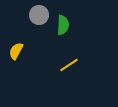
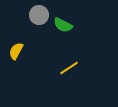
green semicircle: rotated 114 degrees clockwise
yellow line: moved 3 px down
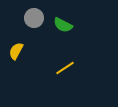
gray circle: moved 5 px left, 3 px down
yellow line: moved 4 px left
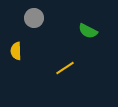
green semicircle: moved 25 px right, 6 px down
yellow semicircle: rotated 30 degrees counterclockwise
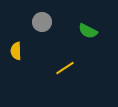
gray circle: moved 8 px right, 4 px down
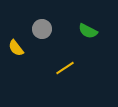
gray circle: moved 7 px down
yellow semicircle: moved 3 px up; rotated 36 degrees counterclockwise
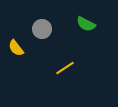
green semicircle: moved 2 px left, 7 px up
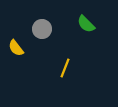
green semicircle: rotated 18 degrees clockwise
yellow line: rotated 36 degrees counterclockwise
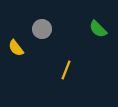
green semicircle: moved 12 px right, 5 px down
yellow line: moved 1 px right, 2 px down
